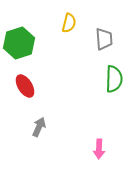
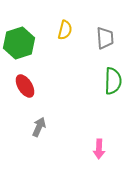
yellow semicircle: moved 4 px left, 7 px down
gray trapezoid: moved 1 px right, 1 px up
green semicircle: moved 1 px left, 2 px down
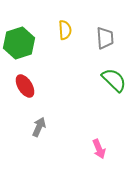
yellow semicircle: rotated 18 degrees counterclockwise
green semicircle: moved 1 px right, 1 px up; rotated 48 degrees counterclockwise
pink arrow: rotated 24 degrees counterclockwise
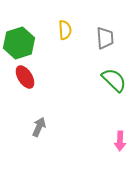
red ellipse: moved 9 px up
pink arrow: moved 21 px right, 8 px up; rotated 24 degrees clockwise
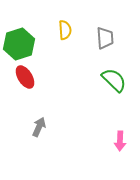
green hexagon: moved 1 px down
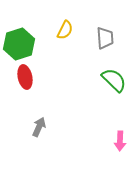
yellow semicircle: rotated 30 degrees clockwise
red ellipse: rotated 20 degrees clockwise
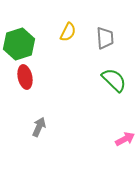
yellow semicircle: moved 3 px right, 2 px down
pink arrow: moved 5 px right, 2 px up; rotated 120 degrees counterclockwise
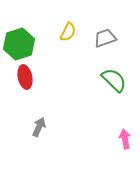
gray trapezoid: rotated 105 degrees counterclockwise
pink arrow: rotated 72 degrees counterclockwise
